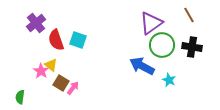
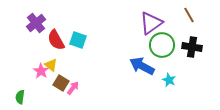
red semicircle: rotated 10 degrees counterclockwise
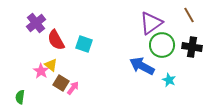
cyan square: moved 6 px right, 4 px down
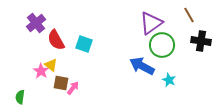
black cross: moved 9 px right, 6 px up
brown square: rotated 21 degrees counterclockwise
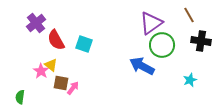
cyan star: moved 21 px right; rotated 24 degrees clockwise
